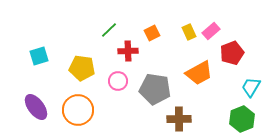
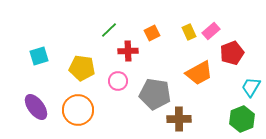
gray pentagon: moved 5 px down
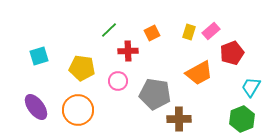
yellow rectangle: rotated 42 degrees clockwise
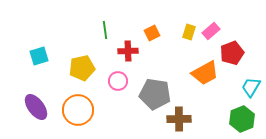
green line: moved 4 px left; rotated 54 degrees counterclockwise
yellow pentagon: rotated 20 degrees counterclockwise
orange trapezoid: moved 6 px right
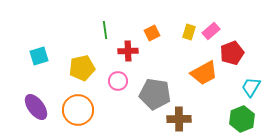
orange trapezoid: moved 1 px left
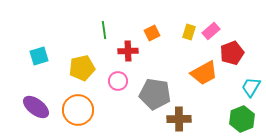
green line: moved 1 px left
purple ellipse: rotated 16 degrees counterclockwise
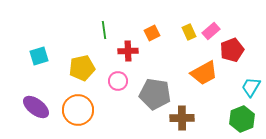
yellow rectangle: rotated 42 degrees counterclockwise
red pentagon: moved 3 px up
brown cross: moved 3 px right, 1 px up
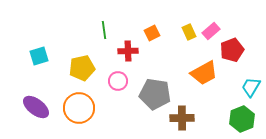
orange circle: moved 1 px right, 2 px up
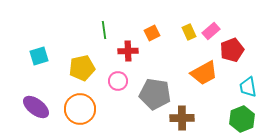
cyan trapezoid: moved 3 px left; rotated 40 degrees counterclockwise
orange circle: moved 1 px right, 1 px down
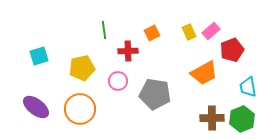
brown cross: moved 30 px right
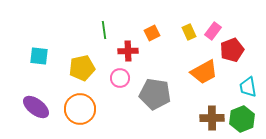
pink rectangle: moved 2 px right; rotated 12 degrees counterclockwise
cyan square: rotated 24 degrees clockwise
orange trapezoid: moved 1 px up
pink circle: moved 2 px right, 3 px up
